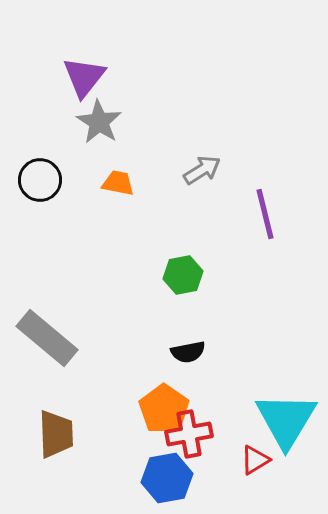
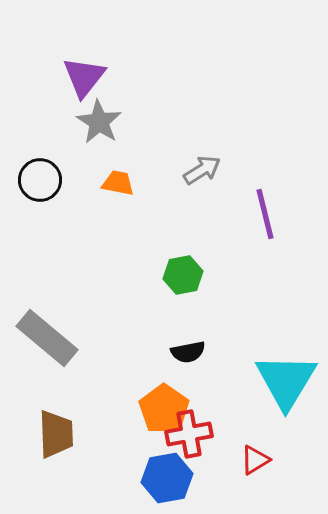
cyan triangle: moved 39 px up
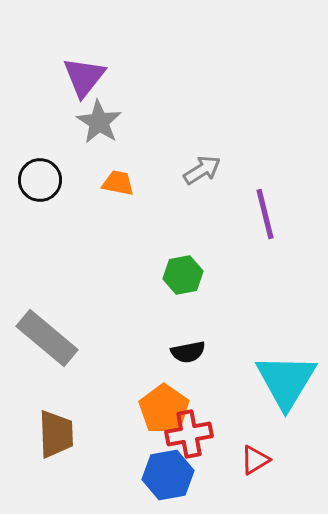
blue hexagon: moved 1 px right, 3 px up
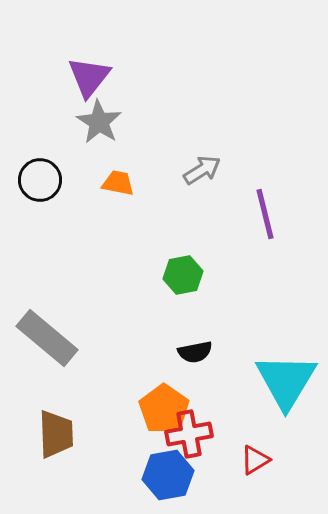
purple triangle: moved 5 px right
black semicircle: moved 7 px right
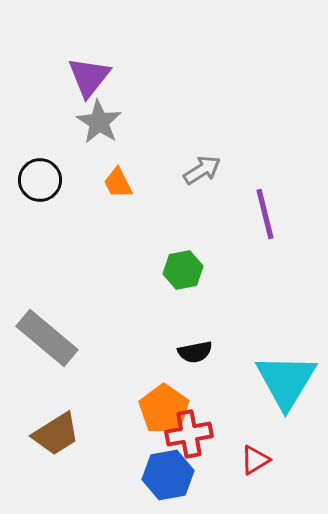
orange trapezoid: rotated 128 degrees counterclockwise
green hexagon: moved 5 px up
brown trapezoid: rotated 60 degrees clockwise
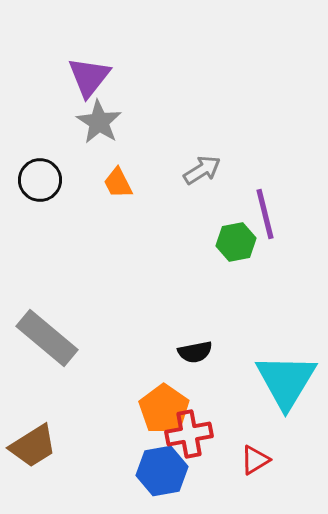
green hexagon: moved 53 px right, 28 px up
brown trapezoid: moved 23 px left, 12 px down
blue hexagon: moved 6 px left, 4 px up
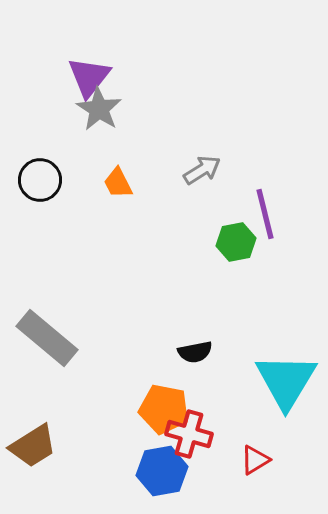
gray star: moved 13 px up
orange pentagon: rotated 24 degrees counterclockwise
red cross: rotated 27 degrees clockwise
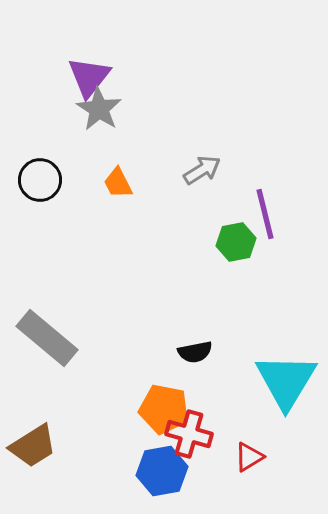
red triangle: moved 6 px left, 3 px up
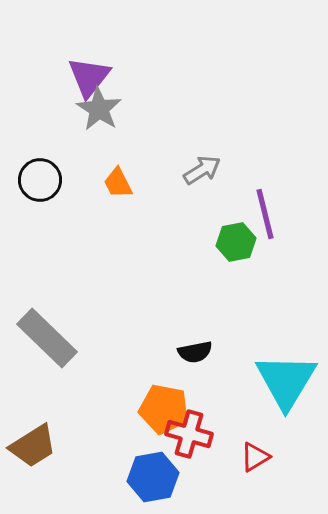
gray rectangle: rotated 4 degrees clockwise
red triangle: moved 6 px right
blue hexagon: moved 9 px left, 6 px down
